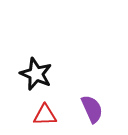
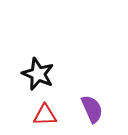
black star: moved 2 px right
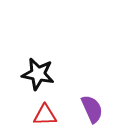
black star: rotated 12 degrees counterclockwise
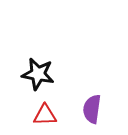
purple semicircle: rotated 148 degrees counterclockwise
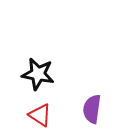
red triangle: moved 5 px left; rotated 35 degrees clockwise
